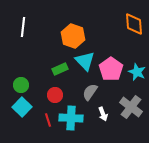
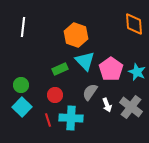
orange hexagon: moved 3 px right, 1 px up
white arrow: moved 4 px right, 9 px up
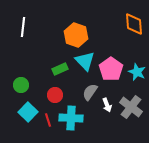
cyan square: moved 6 px right, 5 px down
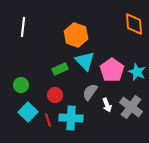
pink pentagon: moved 1 px right, 1 px down
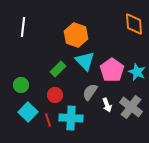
green rectangle: moved 2 px left; rotated 21 degrees counterclockwise
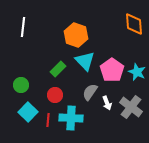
white arrow: moved 2 px up
red line: rotated 24 degrees clockwise
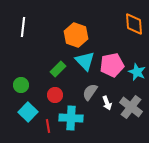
pink pentagon: moved 5 px up; rotated 25 degrees clockwise
red line: moved 6 px down; rotated 16 degrees counterclockwise
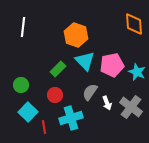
cyan cross: rotated 20 degrees counterclockwise
red line: moved 4 px left, 1 px down
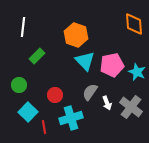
green rectangle: moved 21 px left, 13 px up
green circle: moved 2 px left
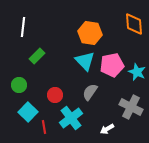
orange hexagon: moved 14 px right, 2 px up; rotated 10 degrees counterclockwise
white arrow: moved 26 px down; rotated 80 degrees clockwise
gray cross: rotated 10 degrees counterclockwise
cyan cross: rotated 20 degrees counterclockwise
